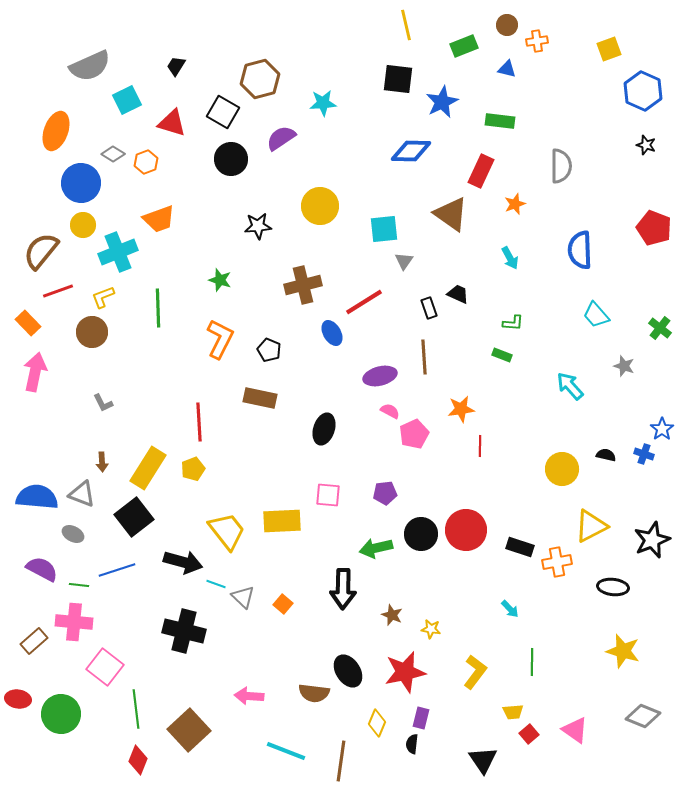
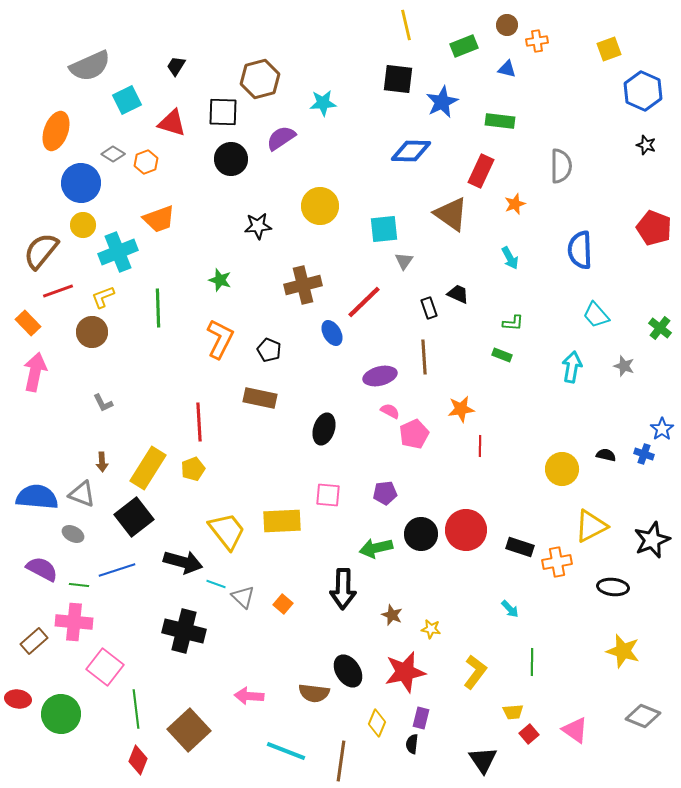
black square at (223, 112): rotated 28 degrees counterclockwise
red line at (364, 302): rotated 12 degrees counterclockwise
cyan arrow at (570, 386): moved 2 px right, 19 px up; rotated 52 degrees clockwise
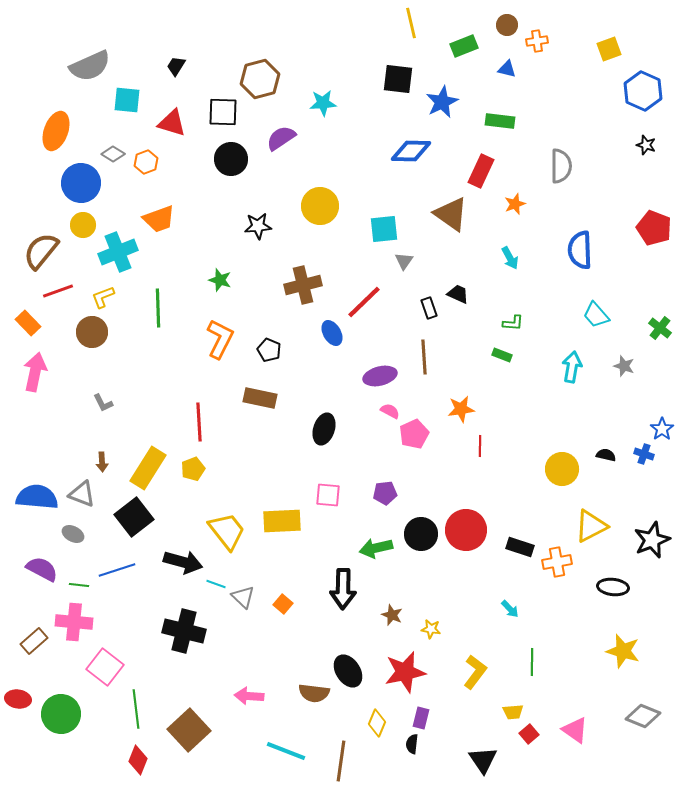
yellow line at (406, 25): moved 5 px right, 2 px up
cyan square at (127, 100): rotated 32 degrees clockwise
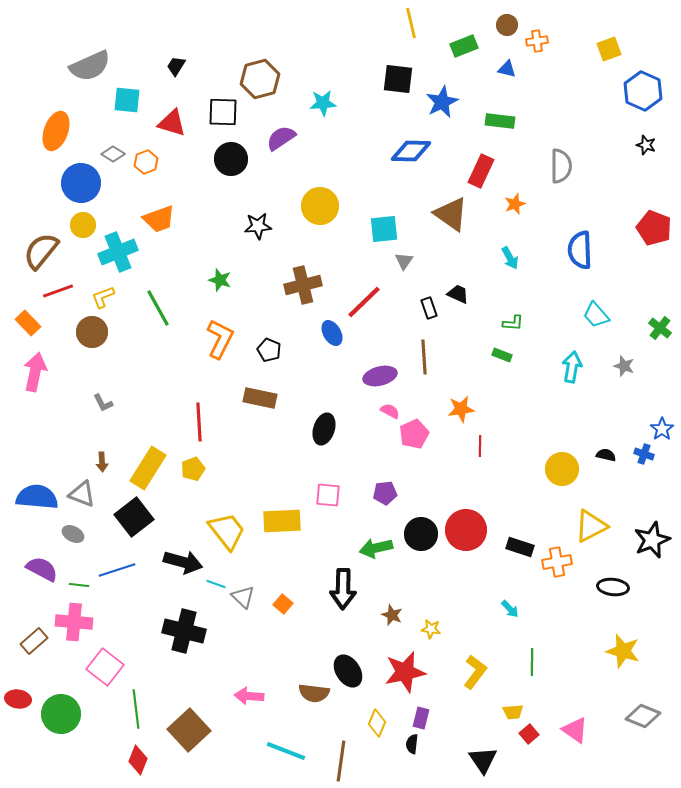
green line at (158, 308): rotated 27 degrees counterclockwise
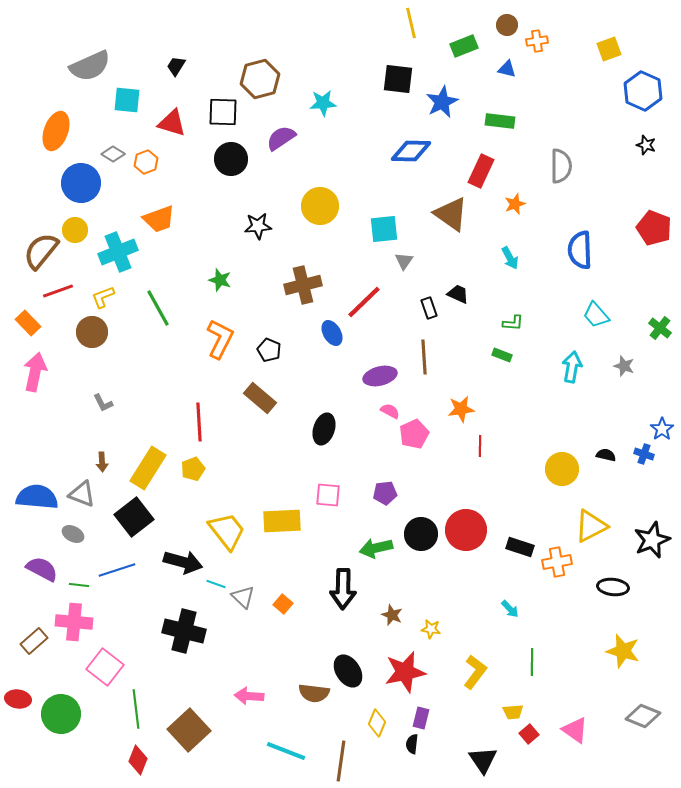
yellow circle at (83, 225): moved 8 px left, 5 px down
brown rectangle at (260, 398): rotated 28 degrees clockwise
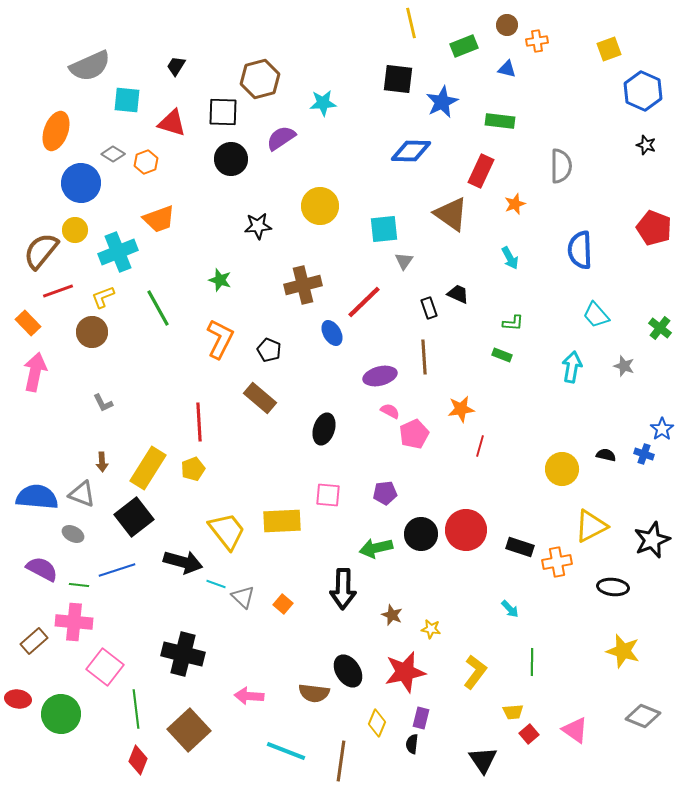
red line at (480, 446): rotated 15 degrees clockwise
black cross at (184, 631): moved 1 px left, 23 px down
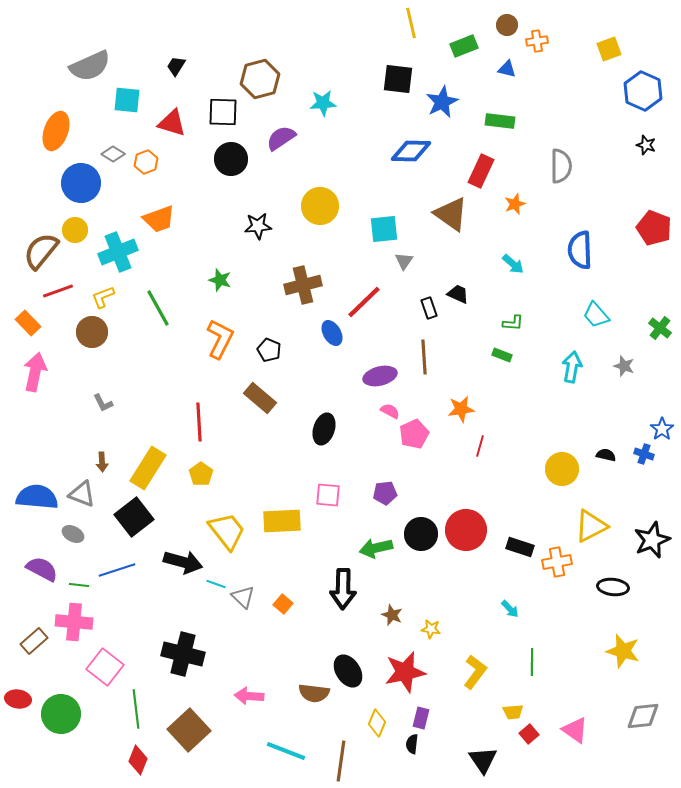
cyan arrow at (510, 258): moved 3 px right, 6 px down; rotated 20 degrees counterclockwise
yellow pentagon at (193, 469): moved 8 px right, 5 px down; rotated 15 degrees counterclockwise
gray diamond at (643, 716): rotated 28 degrees counterclockwise
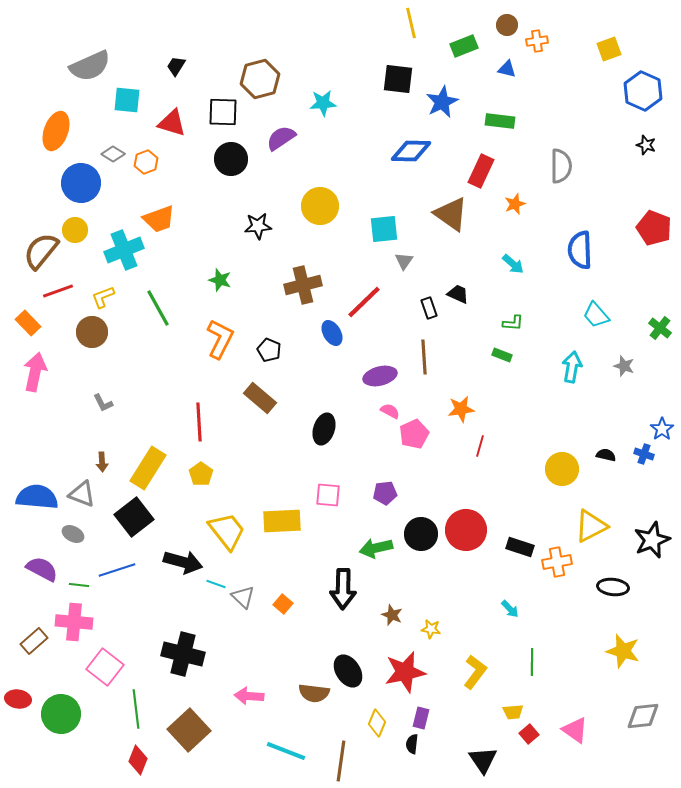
cyan cross at (118, 252): moved 6 px right, 2 px up
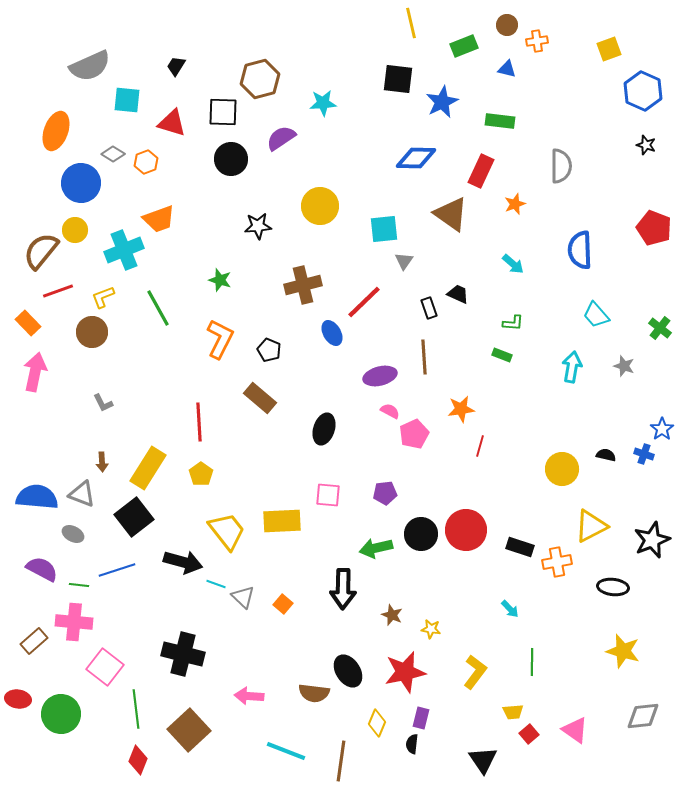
blue diamond at (411, 151): moved 5 px right, 7 px down
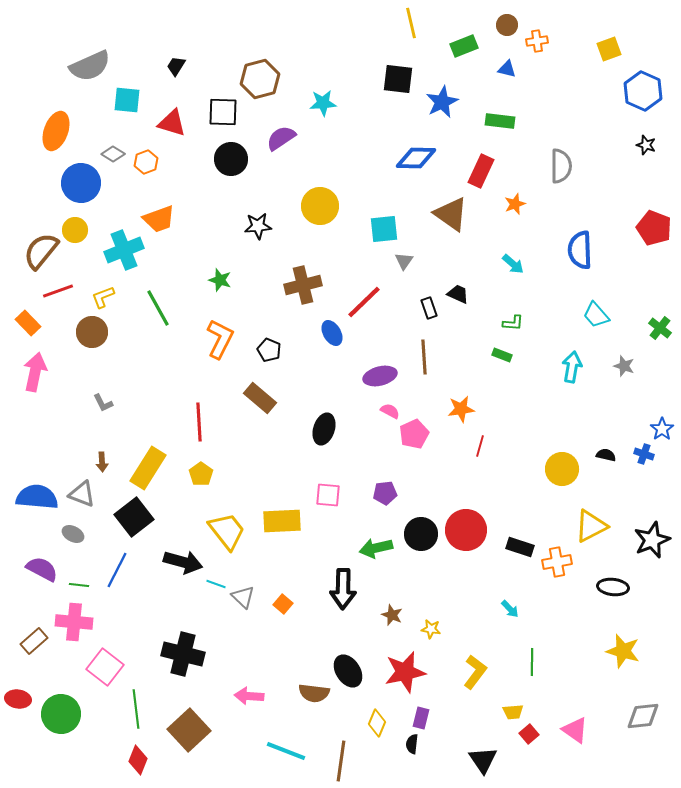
blue line at (117, 570): rotated 45 degrees counterclockwise
